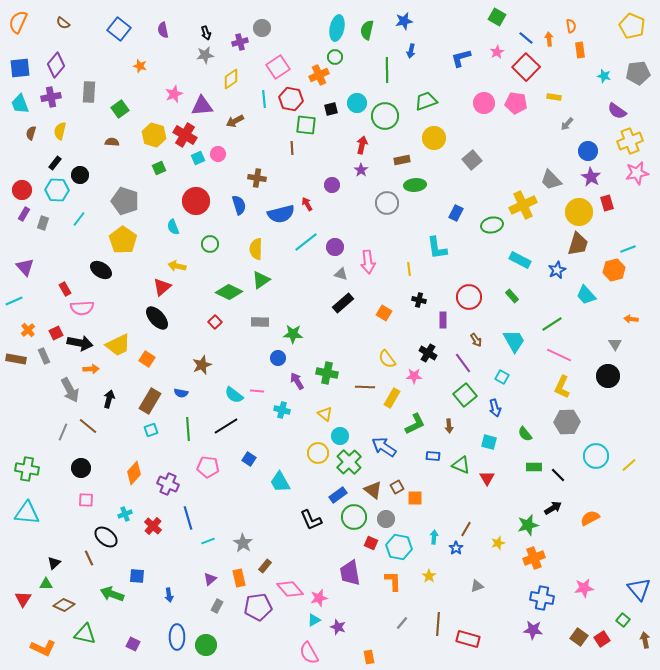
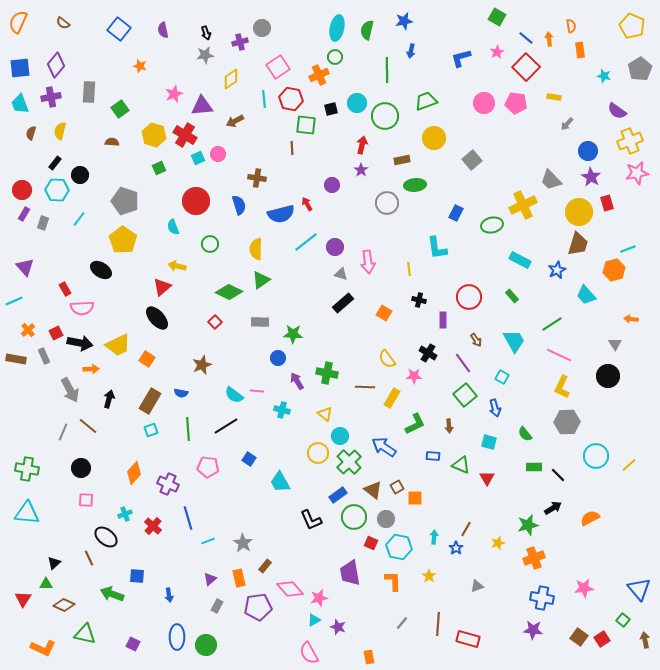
gray pentagon at (638, 73): moved 2 px right, 4 px up; rotated 25 degrees counterclockwise
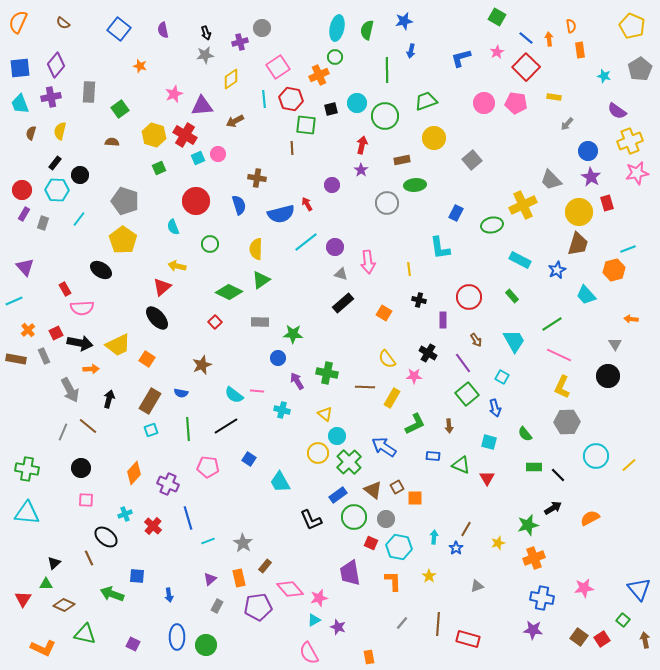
cyan L-shape at (437, 248): moved 3 px right
green square at (465, 395): moved 2 px right, 1 px up
cyan circle at (340, 436): moved 3 px left
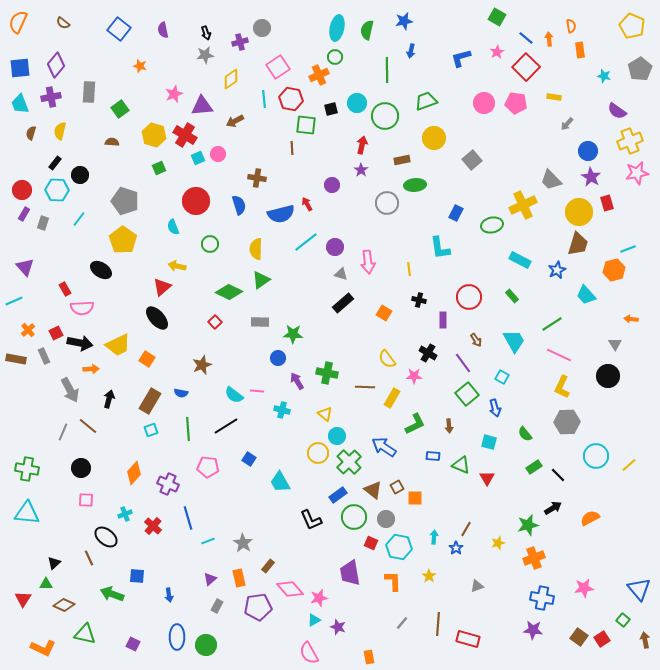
green rectangle at (534, 467): rotated 35 degrees counterclockwise
brown rectangle at (265, 566): moved 3 px right
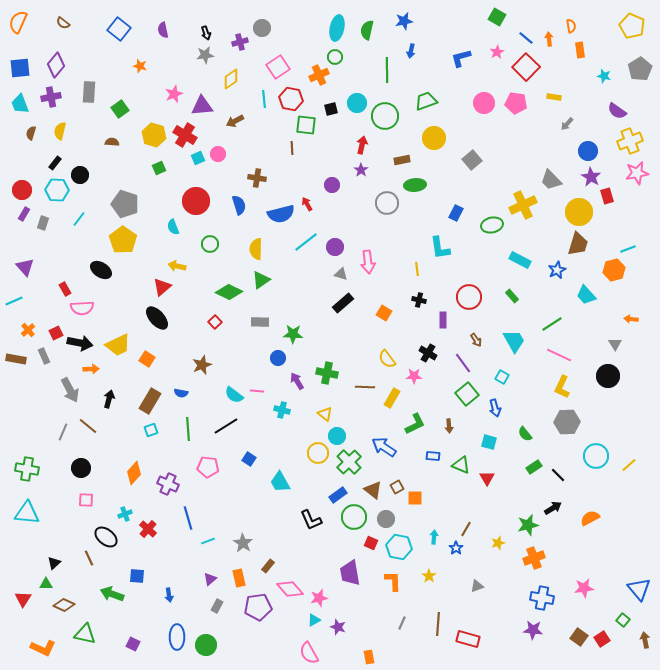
gray pentagon at (125, 201): moved 3 px down
red rectangle at (607, 203): moved 7 px up
yellow line at (409, 269): moved 8 px right
red cross at (153, 526): moved 5 px left, 3 px down
gray line at (402, 623): rotated 16 degrees counterclockwise
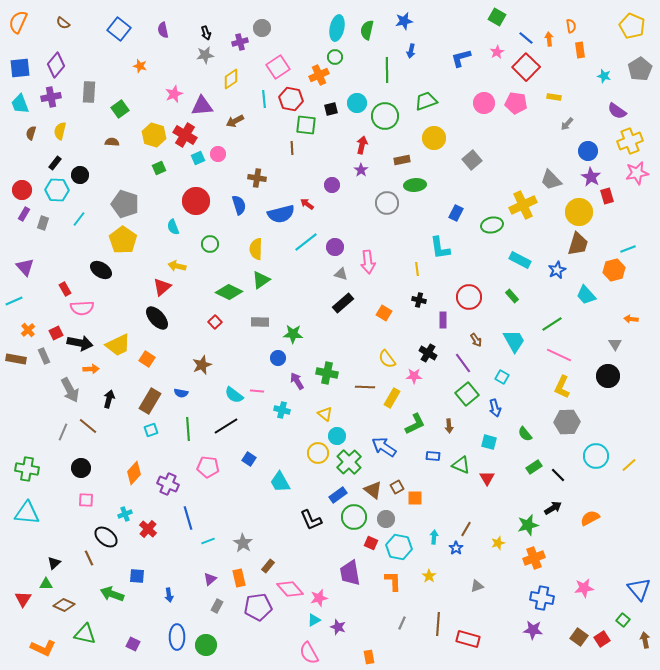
red arrow at (307, 204): rotated 24 degrees counterclockwise
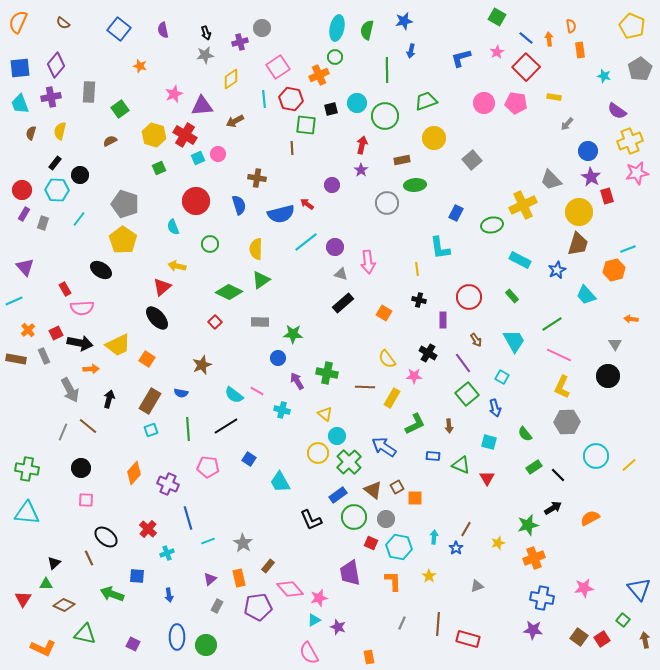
brown semicircle at (112, 142): moved 2 px left, 1 px up; rotated 32 degrees counterclockwise
pink line at (257, 391): rotated 24 degrees clockwise
cyan cross at (125, 514): moved 42 px right, 39 px down
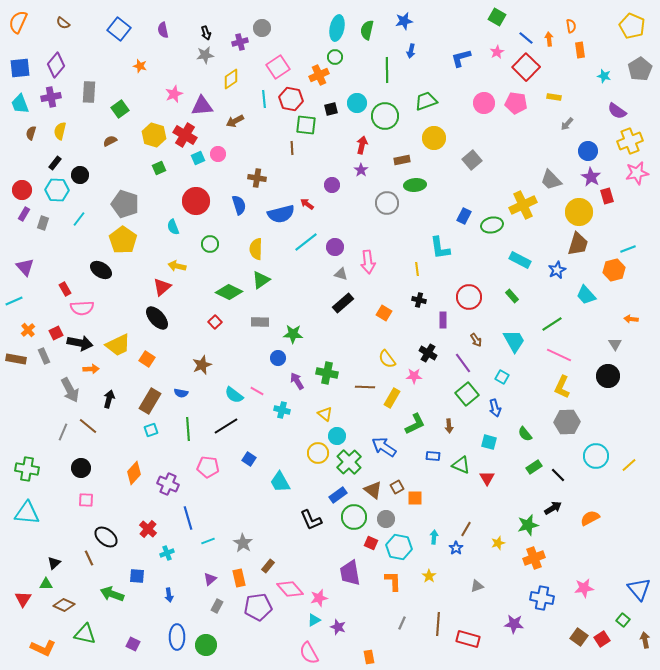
blue rectangle at (456, 213): moved 8 px right, 3 px down
purple star at (533, 630): moved 19 px left, 6 px up
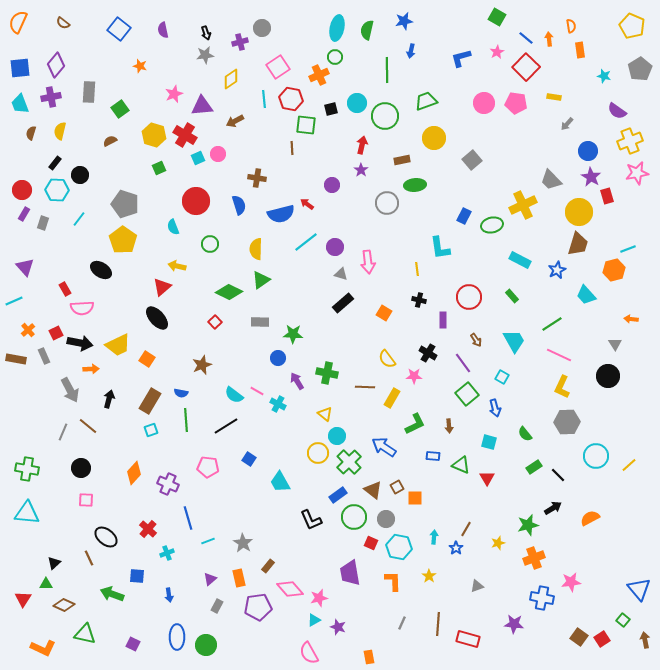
cyan cross at (282, 410): moved 4 px left, 6 px up; rotated 14 degrees clockwise
green line at (188, 429): moved 2 px left, 9 px up
pink star at (584, 588): moved 13 px left, 6 px up
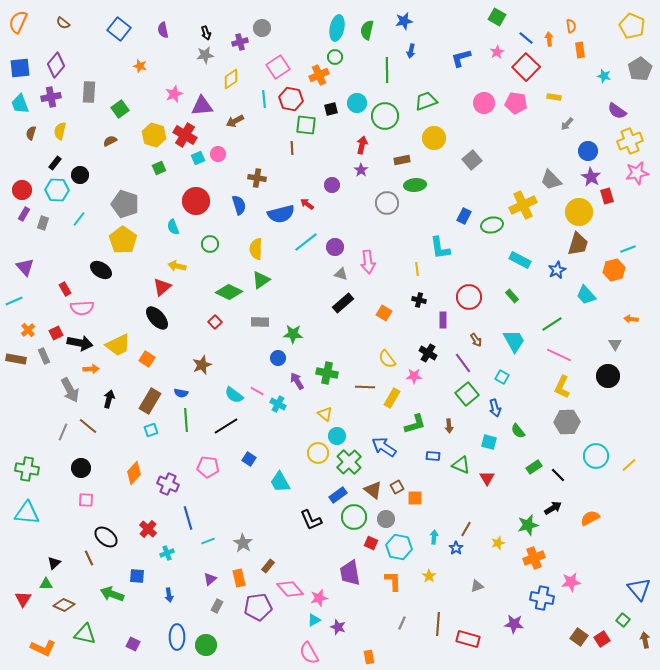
green L-shape at (415, 424): rotated 10 degrees clockwise
green semicircle at (525, 434): moved 7 px left, 3 px up
